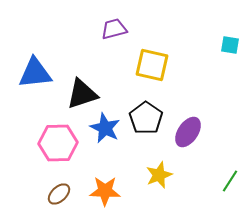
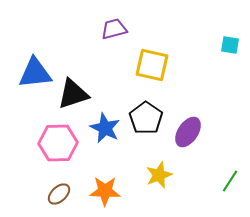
black triangle: moved 9 px left
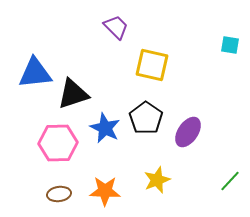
purple trapezoid: moved 2 px right, 2 px up; rotated 60 degrees clockwise
yellow star: moved 2 px left, 5 px down
green line: rotated 10 degrees clockwise
brown ellipse: rotated 35 degrees clockwise
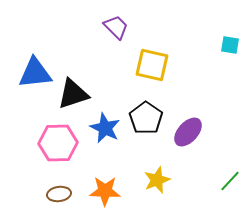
purple ellipse: rotated 8 degrees clockwise
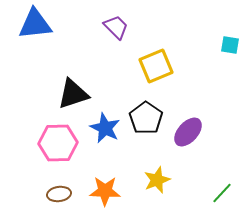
yellow square: moved 4 px right, 1 px down; rotated 36 degrees counterclockwise
blue triangle: moved 49 px up
green line: moved 8 px left, 12 px down
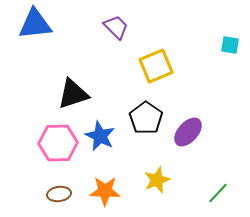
blue star: moved 5 px left, 8 px down
green line: moved 4 px left
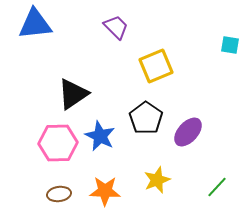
black triangle: rotated 16 degrees counterclockwise
green line: moved 1 px left, 6 px up
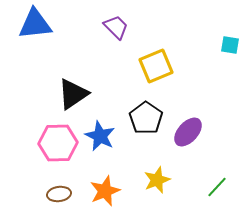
orange star: rotated 24 degrees counterclockwise
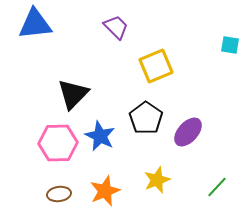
black triangle: rotated 12 degrees counterclockwise
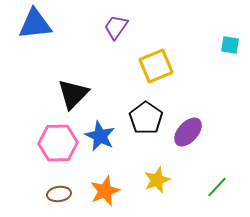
purple trapezoid: rotated 100 degrees counterclockwise
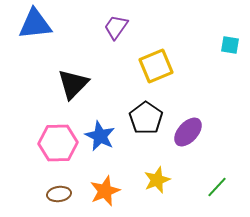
black triangle: moved 10 px up
